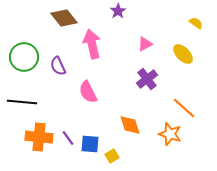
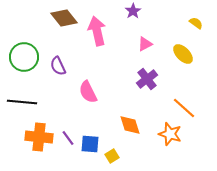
purple star: moved 15 px right
pink arrow: moved 5 px right, 13 px up
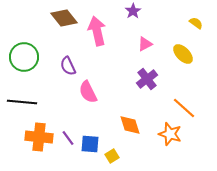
purple semicircle: moved 10 px right
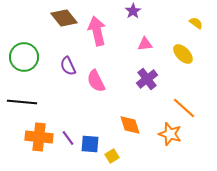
pink triangle: rotated 21 degrees clockwise
pink semicircle: moved 8 px right, 11 px up
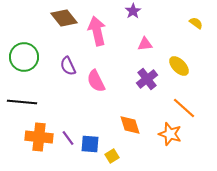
yellow ellipse: moved 4 px left, 12 px down
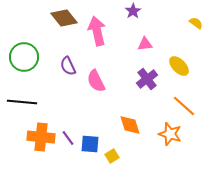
orange line: moved 2 px up
orange cross: moved 2 px right
